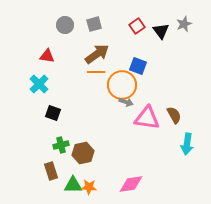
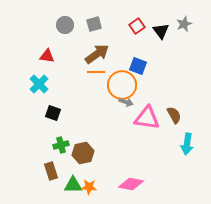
pink diamond: rotated 20 degrees clockwise
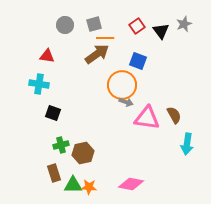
blue square: moved 5 px up
orange line: moved 9 px right, 34 px up
cyan cross: rotated 36 degrees counterclockwise
brown rectangle: moved 3 px right, 2 px down
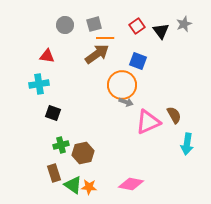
cyan cross: rotated 18 degrees counterclockwise
pink triangle: moved 1 px right, 4 px down; rotated 32 degrees counterclockwise
green triangle: rotated 36 degrees clockwise
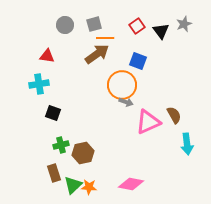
cyan arrow: rotated 15 degrees counterclockwise
green triangle: rotated 42 degrees clockwise
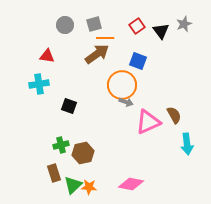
black square: moved 16 px right, 7 px up
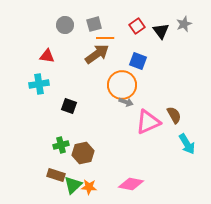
cyan arrow: rotated 25 degrees counterclockwise
brown rectangle: moved 2 px right, 2 px down; rotated 54 degrees counterclockwise
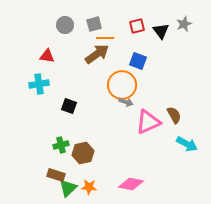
red square: rotated 21 degrees clockwise
cyan arrow: rotated 30 degrees counterclockwise
green triangle: moved 5 px left, 3 px down
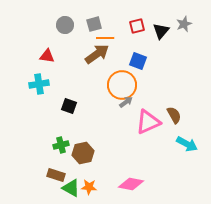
black triangle: rotated 18 degrees clockwise
gray arrow: rotated 56 degrees counterclockwise
green triangle: moved 3 px right; rotated 48 degrees counterclockwise
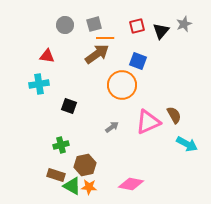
gray arrow: moved 14 px left, 25 px down
brown hexagon: moved 2 px right, 12 px down
green triangle: moved 1 px right, 2 px up
